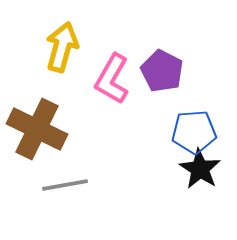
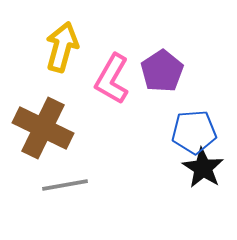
purple pentagon: rotated 12 degrees clockwise
brown cross: moved 6 px right, 1 px up
black star: moved 3 px right, 1 px up
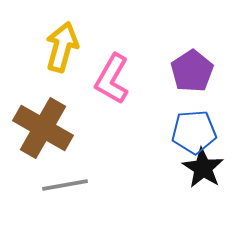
purple pentagon: moved 30 px right
brown cross: rotated 4 degrees clockwise
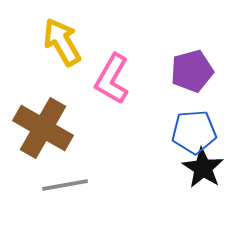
yellow arrow: moved 5 px up; rotated 45 degrees counterclockwise
purple pentagon: rotated 18 degrees clockwise
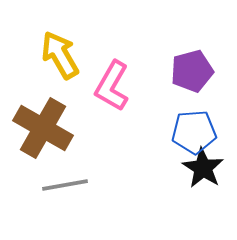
yellow arrow: moved 2 px left, 13 px down
pink L-shape: moved 7 px down
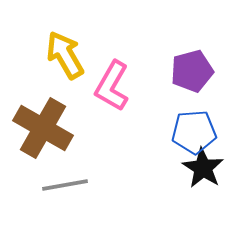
yellow arrow: moved 5 px right
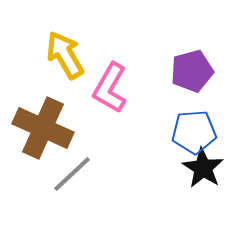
pink L-shape: moved 2 px left, 2 px down
brown cross: rotated 6 degrees counterclockwise
gray line: moved 7 px right, 11 px up; rotated 33 degrees counterclockwise
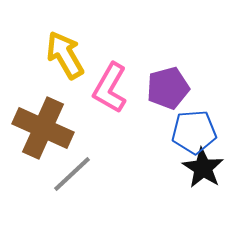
purple pentagon: moved 24 px left, 17 px down
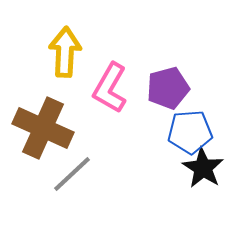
yellow arrow: moved 3 px up; rotated 33 degrees clockwise
blue pentagon: moved 4 px left
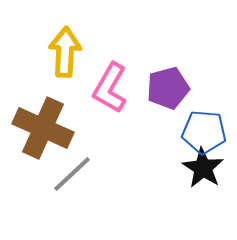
blue pentagon: moved 14 px right; rotated 9 degrees clockwise
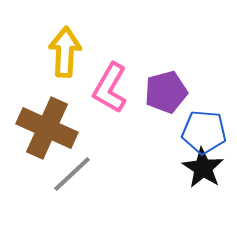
purple pentagon: moved 2 px left, 4 px down
brown cross: moved 4 px right
